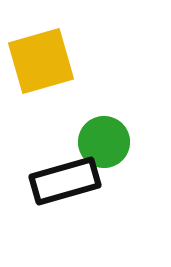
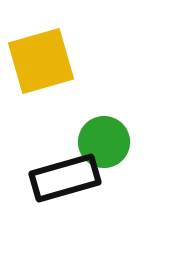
black rectangle: moved 3 px up
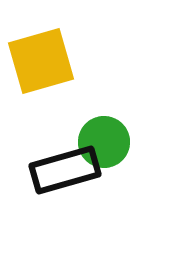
black rectangle: moved 8 px up
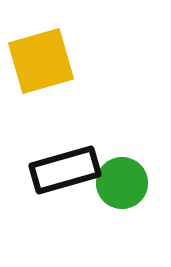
green circle: moved 18 px right, 41 px down
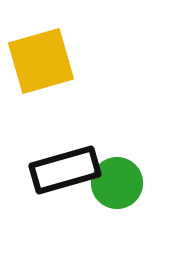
green circle: moved 5 px left
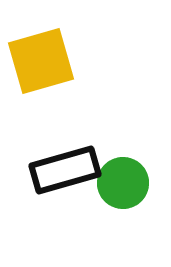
green circle: moved 6 px right
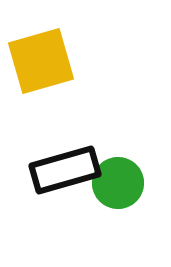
green circle: moved 5 px left
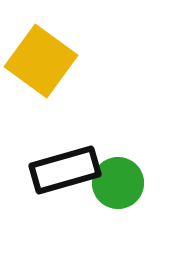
yellow square: rotated 38 degrees counterclockwise
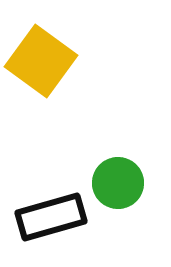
black rectangle: moved 14 px left, 47 px down
